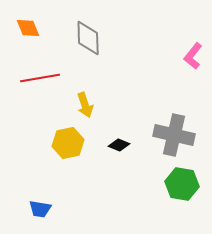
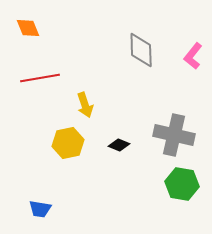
gray diamond: moved 53 px right, 12 px down
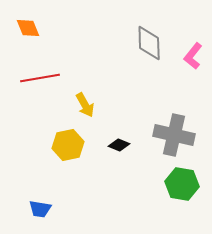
gray diamond: moved 8 px right, 7 px up
yellow arrow: rotated 10 degrees counterclockwise
yellow hexagon: moved 2 px down
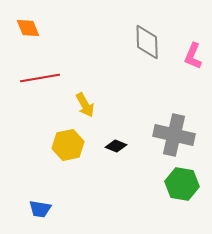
gray diamond: moved 2 px left, 1 px up
pink L-shape: rotated 16 degrees counterclockwise
black diamond: moved 3 px left, 1 px down
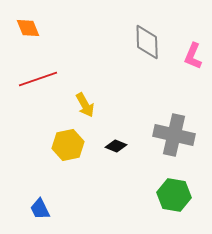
red line: moved 2 px left, 1 px down; rotated 9 degrees counterclockwise
green hexagon: moved 8 px left, 11 px down
blue trapezoid: rotated 55 degrees clockwise
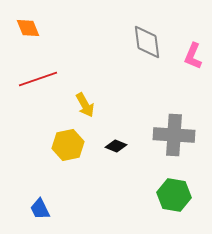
gray diamond: rotated 6 degrees counterclockwise
gray cross: rotated 9 degrees counterclockwise
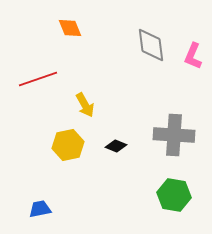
orange diamond: moved 42 px right
gray diamond: moved 4 px right, 3 px down
blue trapezoid: rotated 105 degrees clockwise
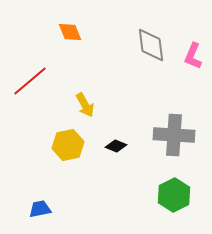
orange diamond: moved 4 px down
red line: moved 8 px left, 2 px down; rotated 21 degrees counterclockwise
green hexagon: rotated 24 degrees clockwise
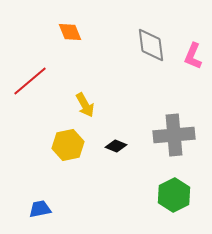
gray cross: rotated 9 degrees counterclockwise
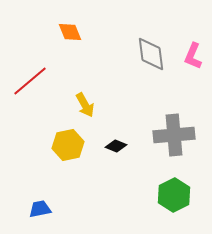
gray diamond: moved 9 px down
